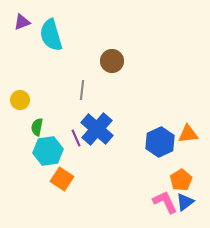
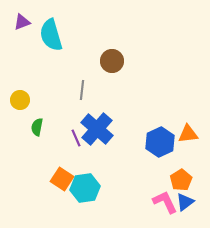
cyan hexagon: moved 37 px right, 37 px down
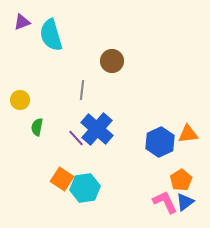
purple line: rotated 18 degrees counterclockwise
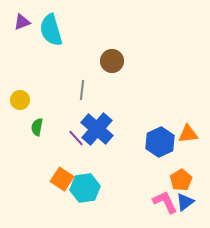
cyan semicircle: moved 5 px up
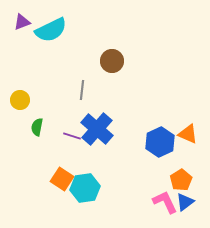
cyan semicircle: rotated 100 degrees counterclockwise
orange triangle: rotated 30 degrees clockwise
purple line: moved 4 px left, 2 px up; rotated 30 degrees counterclockwise
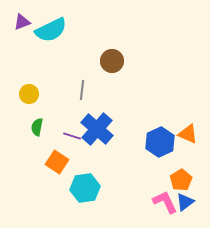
yellow circle: moved 9 px right, 6 px up
orange square: moved 5 px left, 17 px up
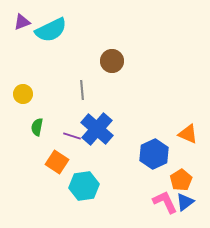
gray line: rotated 12 degrees counterclockwise
yellow circle: moved 6 px left
blue hexagon: moved 6 px left, 12 px down
cyan hexagon: moved 1 px left, 2 px up
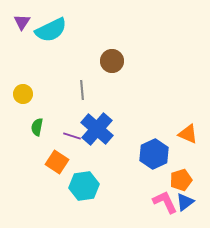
purple triangle: rotated 36 degrees counterclockwise
orange pentagon: rotated 15 degrees clockwise
